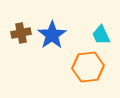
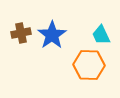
orange hexagon: moved 1 px right, 2 px up; rotated 8 degrees clockwise
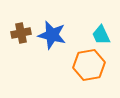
blue star: rotated 24 degrees counterclockwise
orange hexagon: rotated 12 degrees counterclockwise
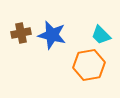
cyan trapezoid: rotated 20 degrees counterclockwise
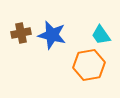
cyan trapezoid: rotated 10 degrees clockwise
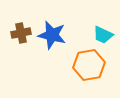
cyan trapezoid: moved 2 px right; rotated 30 degrees counterclockwise
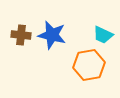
brown cross: moved 2 px down; rotated 18 degrees clockwise
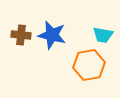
cyan trapezoid: rotated 15 degrees counterclockwise
